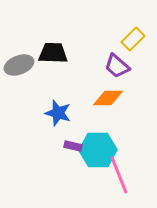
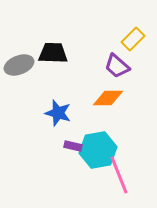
cyan hexagon: rotated 9 degrees counterclockwise
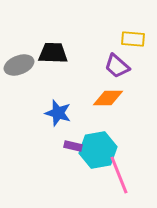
yellow rectangle: rotated 50 degrees clockwise
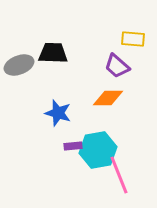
purple rectangle: rotated 18 degrees counterclockwise
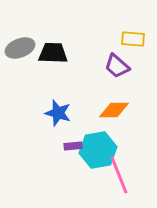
gray ellipse: moved 1 px right, 17 px up
orange diamond: moved 6 px right, 12 px down
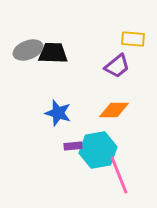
gray ellipse: moved 8 px right, 2 px down
purple trapezoid: rotated 80 degrees counterclockwise
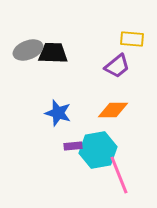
yellow rectangle: moved 1 px left
orange diamond: moved 1 px left
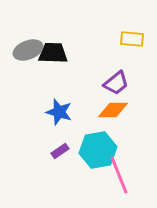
purple trapezoid: moved 1 px left, 17 px down
blue star: moved 1 px right, 1 px up
purple rectangle: moved 13 px left, 5 px down; rotated 30 degrees counterclockwise
